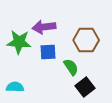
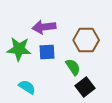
green star: moved 7 px down
blue square: moved 1 px left
green semicircle: moved 2 px right
cyan semicircle: moved 12 px right; rotated 30 degrees clockwise
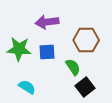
purple arrow: moved 3 px right, 5 px up
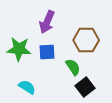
purple arrow: rotated 60 degrees counterclockwise
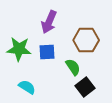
purple arrow: moved 2 px right
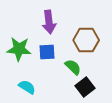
purple arrow: rotated 30 degrees counterclockwise
green semicircle: rotated 12 degrees counterclockwise
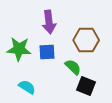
black square: moved 1 px right, 1 px up; rotated 30 degrees counterclockwise
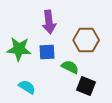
green semicircle: moved 3 px left; rotated 18 degrees counterclockwise
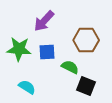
purple arrow: moved 5 px left, 1 px up; rotated 50 degrees clockwise
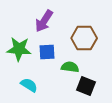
purple arrow: rotated 10 degrees counterclockwise
brown hexagon: moved 2 px left, 2 px up
green semicircle: rotated 18 degrees counterclockwise
cyan semicircle: moved 2 px right, 2 px up
